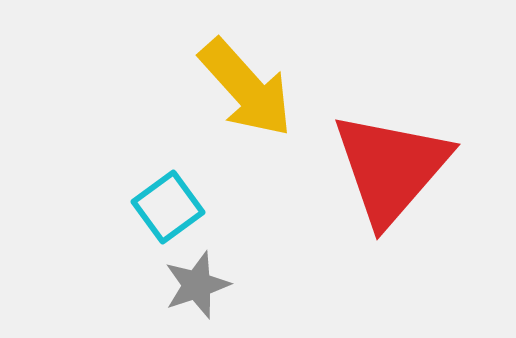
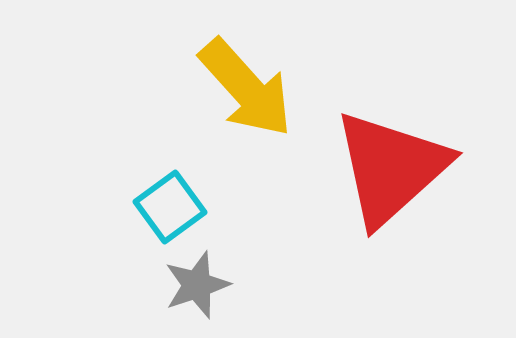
red triangle: rotated 7 degrees clockwise
cyan square: moved 2 px right
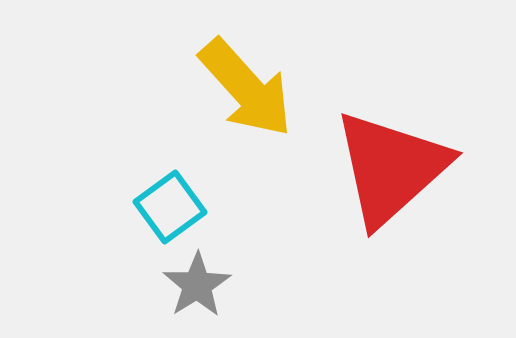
gray star: rotated 14 degrees counterclockwise
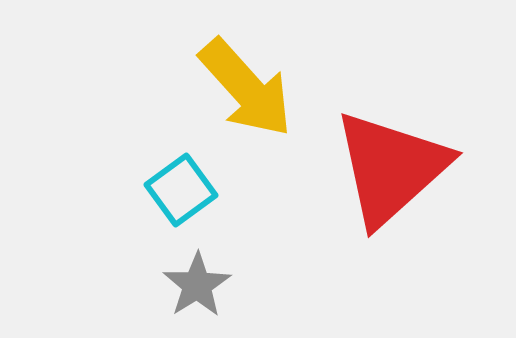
cyan square: moved 11 px right, 17 px up
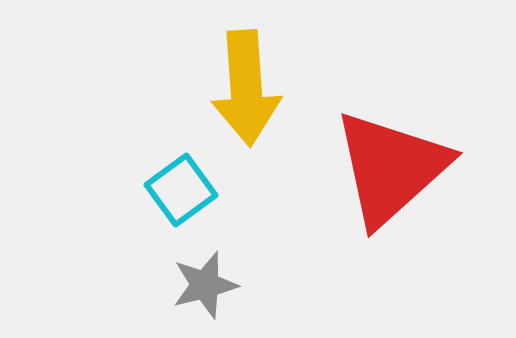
yellow arrow: rotated 38 degrees clockwise
gray star: moved 8 px right; rotated 18 degrees clockwise
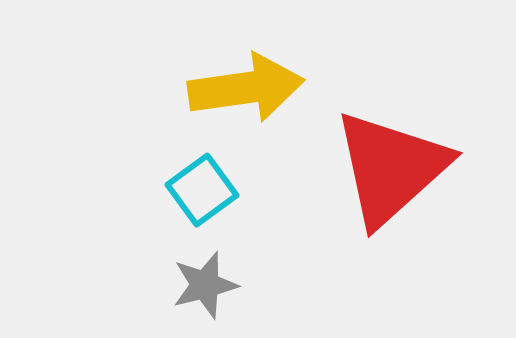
yellow arrow: rotated 94 degrees counterclockwise
cyan square: moved 21 px right
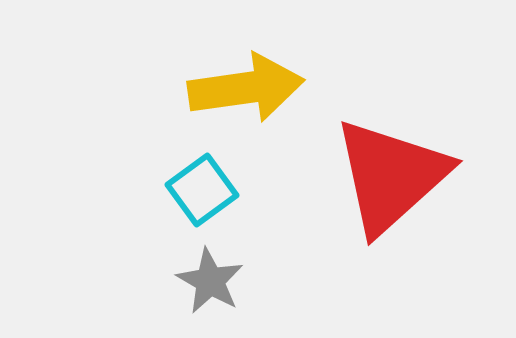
red triangle: moved 8 px down
gray star: moved 5 px right, 4 px up; rotated 28 degrees counterclockwise
